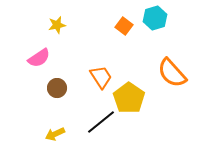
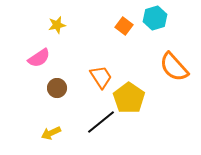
orange semicircle: moved 2 px right, 6 px up
yellow arrow: moved 4 px left, 1 px up
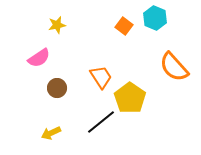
cyan hexagon: rotated 20 degrees counterclockwise
yellow pentagon: moved 1 px right
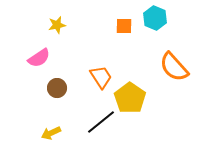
orange square: rotated 36 degrees counterclockwise
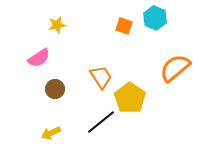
orange square: rotated 18 degrees clockwise
orange semicircle: moved 1 px right, 1 px down; rotated 92 degrees clockwise
brown circle: moved 2 px left, 1 px down
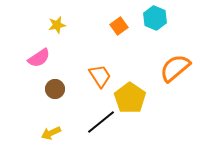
orange square: moved 5 px left; rotated 36 degrees clockwise
orange trapezoid: moved 1 px left, 1 px up
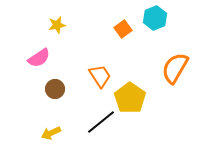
cyan hexagon: rotated 15 degrees clockwise
orange square: moved 4 px right, 3 px down
orange semicircle: rotated 20 degrees counterclockwise
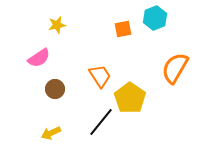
orange square: rotated 24 degrees clockwise
black line: rotated 12 degrees counterclockwise
